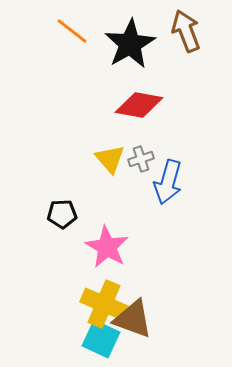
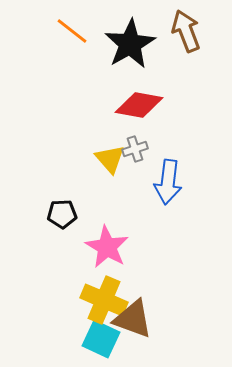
gray cross: moved 6 px left, 10 px up
blue arrow: rotated 9 degrees counterclockwise
yellow cross: moved 4 px up
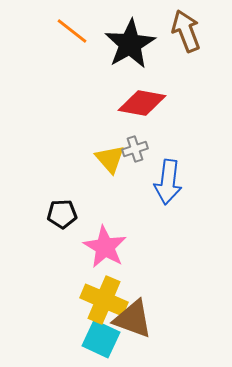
red diamond: moved 3 px right, 2 px up
pink star: moved 2 px left
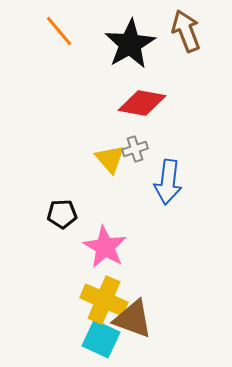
orange line: moved 13 px left; rotated 12 degrees clockwise
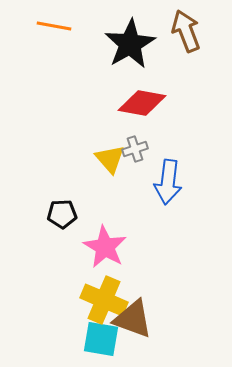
orange line: moved 5 px left, 5 px up; rotated 40 degrees counterclockwise
cyan square: rotated 15 degrees counterclockwise
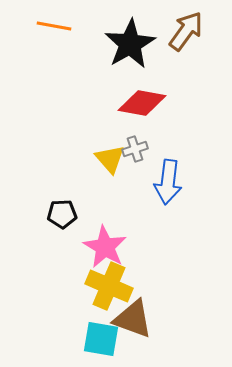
brown arrow: rotated 57 degrees clockwise
yellow cross: moved 5 px right, 14 px up
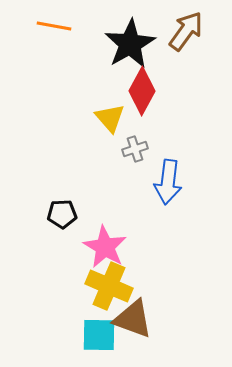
red diamond: moved 12 px up; rotated 72 degrees counterclockwise
yellow triangle: moved 41 px up
cyan square: moved 2 px left, 4 px up; rotated 9 degrees counterclockwise
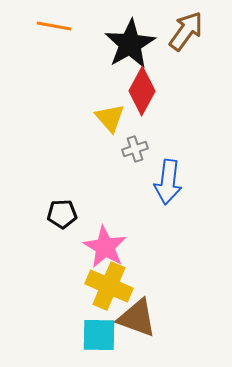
brown triangle: moved 4 px right, 1 px up
